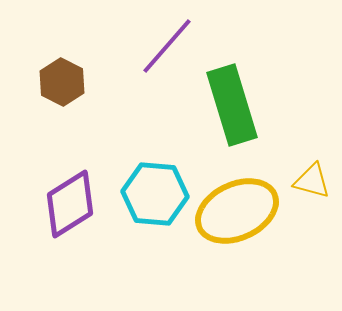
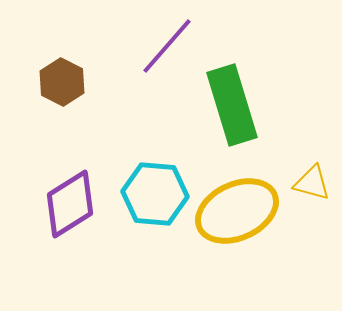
yellow triangle: moved 2 px down
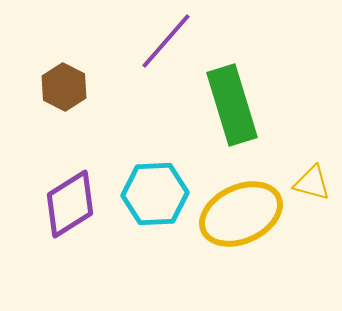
purple line: moved 1 px left, 5 px up
brown hexagon: moved 2 px right, 5 px down
cyan hexagon: rotated 8 degrees counterclockwise
yellow ellipse: moved 4 px right, 3 px down
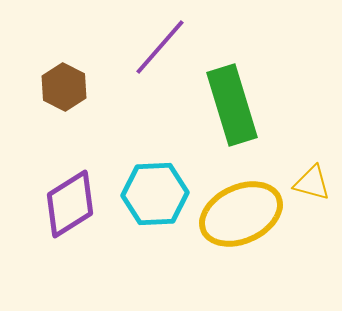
purple line: moved 6 px left, 6 px down
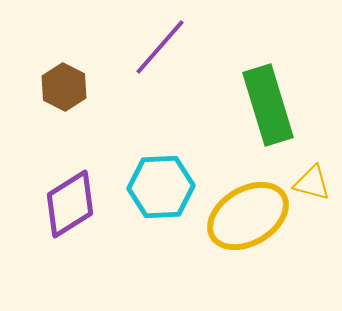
green rectangle: moved 36 px right
cyan hexagon: moved 6 px right, 7 px up
yellow ellipse: moved 7 px right, 2 px down; rotated 6 degrees counterclockwise
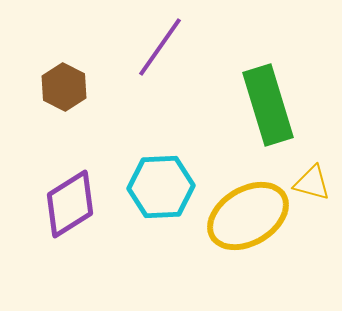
purple line: rotated 6 degrees counterclockwise
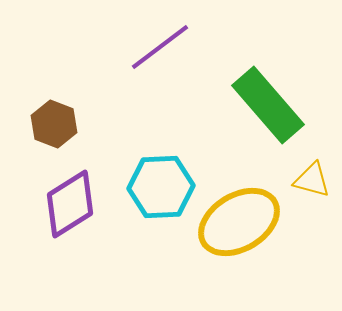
purple line: rotated 18 degrees clockwise
brown hexagon: moved 10 px left, 37 px down; rotated 6 degrees counterclockwise
green rectangle: rotated 24 degrees counterclockwise
yellow triangle: moved 3 px up
yellow ellipse: moved 9 px left, 6 px down
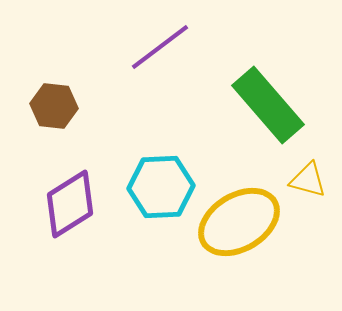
brown hexagon: moved 18 px up; rotated 15 degrees counterclockwise
yellow triangle: moved 4 px left
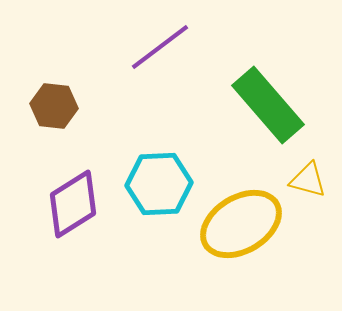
cyan hexagon: moved 2 px left, 3 px up
purple diamond: moved 3 px right
yellow ellipse: moved 2 px right, 2 px down
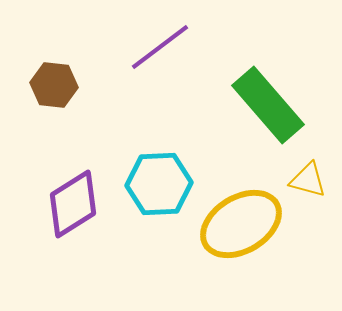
brown hexagon: moved 21 px up
